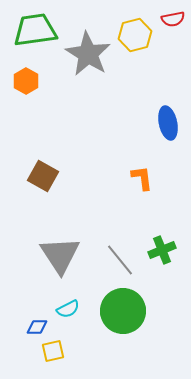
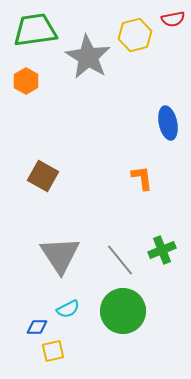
gray star: moved 3 px down
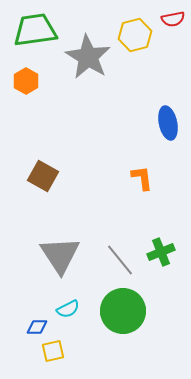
green cross: moved 1 px left, 2 px down
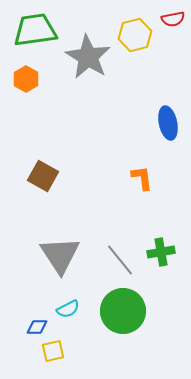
orange hexagon: moved 2 px up
green cross: rotated 12 degrees clockwise
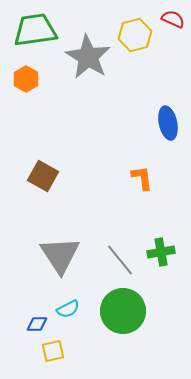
red semicircle: rotated 145 degrees counterclockwise
blue diamond: moved 3 px up
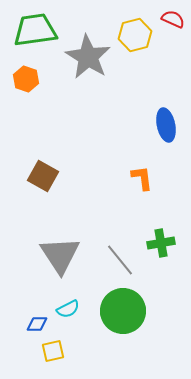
orange hexagon: rotated 10 degrees counterclockwise
blue ellipse: moved 2 px left, 2 px down
green cross: moved 9 px up
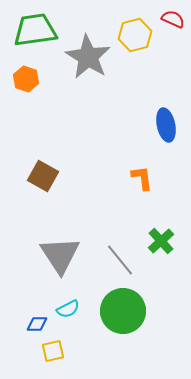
green cross: moved 2 px up; rotated 32 degrees counterclockwise
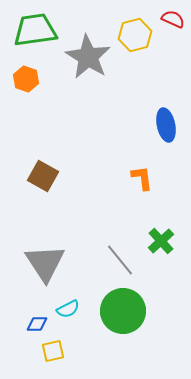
gray triangle: moved 15 px left, 8 px down
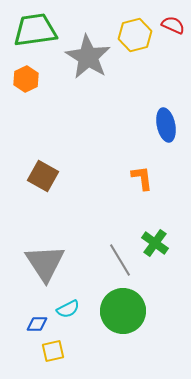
red semicircle: moved 6 px down
orange hexagon: rotated 15 degrees clockwise
green cross: moved 6 px left, 2 px down; rotated 12 degrees counterclockwise
gray line: rotated 8 degrees clockwise
